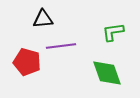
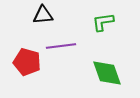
black triangle: moved 4 px up
green L-shape: moved 10 px left, 10 px up
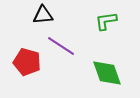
green L-shape: moved 3 px right, 1 px up
purple line: rotated 40 degrees clockwise
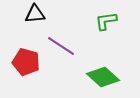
black triangle: moved 8 px left, 1 px up
red pentagon: moved 1 px left
green diamond: moved 4 px left, 4 px down; rotated 28 degrees counterclockwise
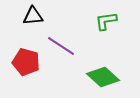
black triangle: moved 2 px left, 2 px down
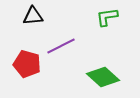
green L-shape: moved 1 px right, 4 px up
purple line: rotated 60 degrees counterclockwise
red pentagon: moved 1 px right, 2 px down
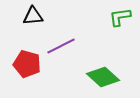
green L-shape: moved 13 px right
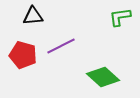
red pentagon: moved 4 px left, 9 px up
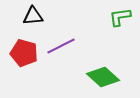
red pentagon: moved 1 px right, 2 px up
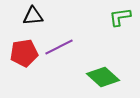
purple line: moved 2 px left, 1 px down
red pentagon: rotated 24 degrees counterclockwise
